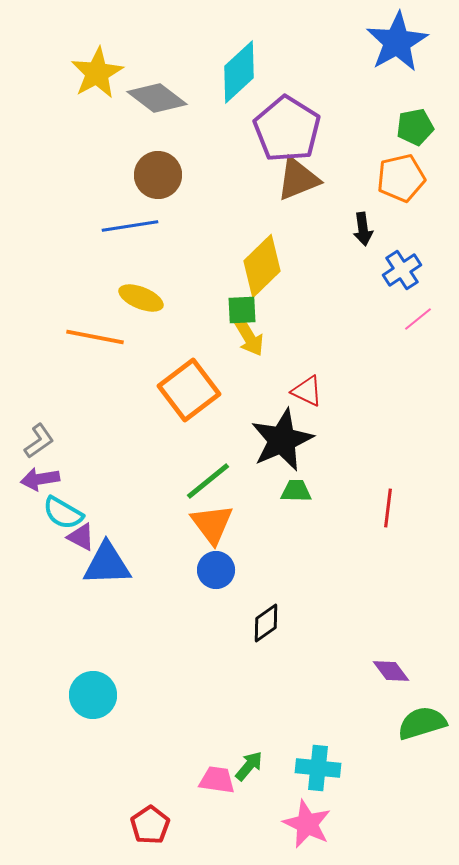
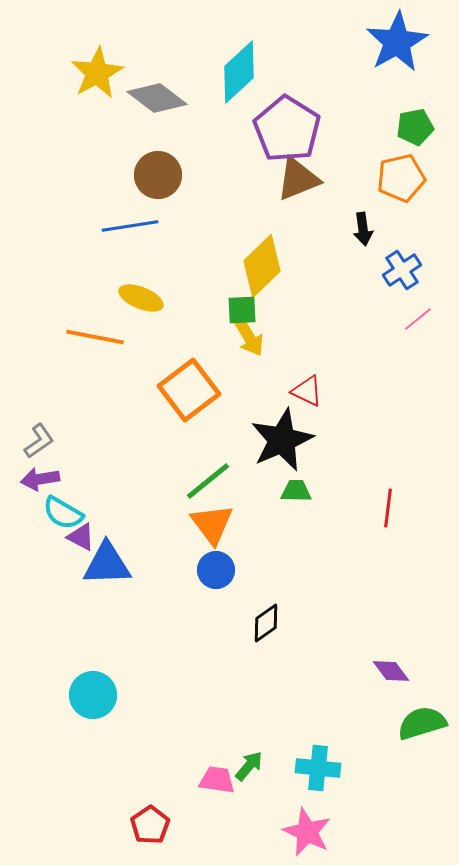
pink star: moved 8 px down
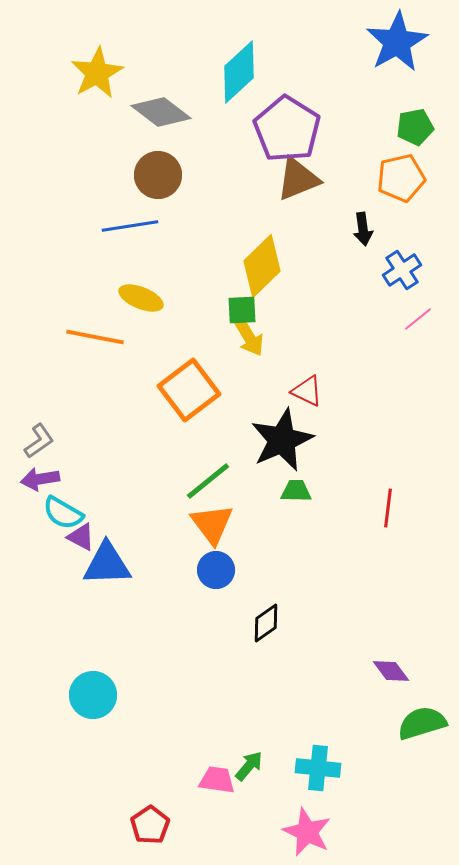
gray diamond: moved 4 px right, 14 px down
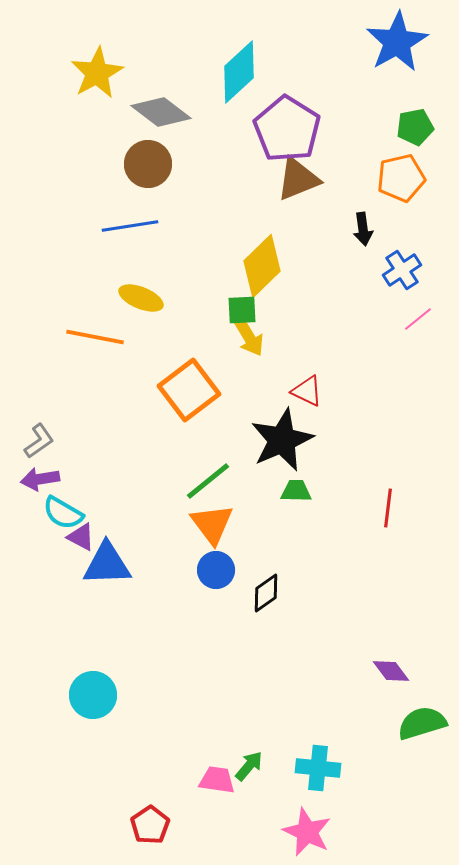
brown circle: moved 10 px left, 11 px up
black diamond: moved 30 px up
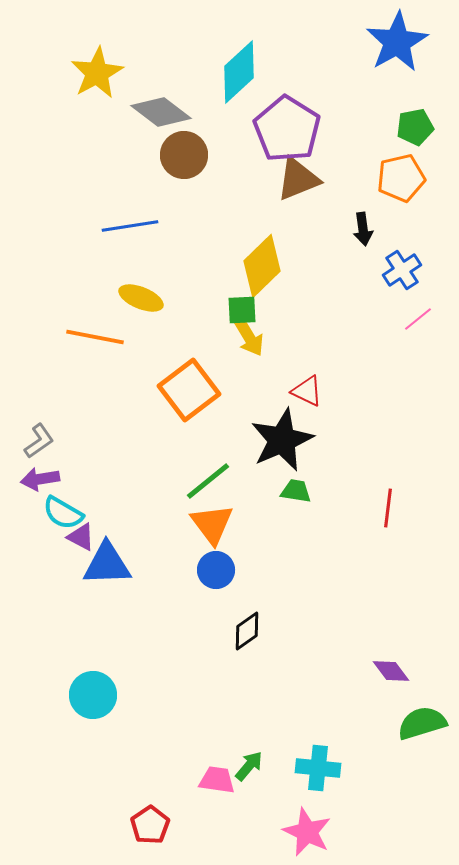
brown circle: moved 36 px right, 9 px up
green trapezoid: rotated 8 degrees clockwise
black diamond: moved 19 px left, 38 px down
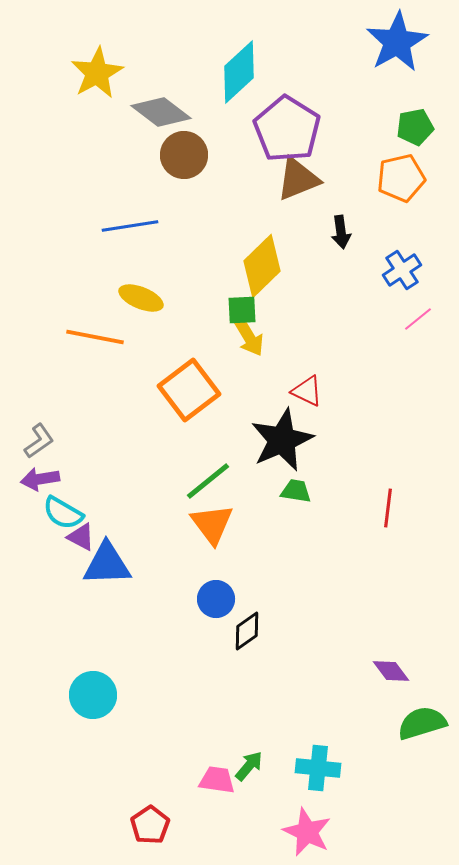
black arrow: moved 22 px left, 3 px down
blue circle: moved 29 px down
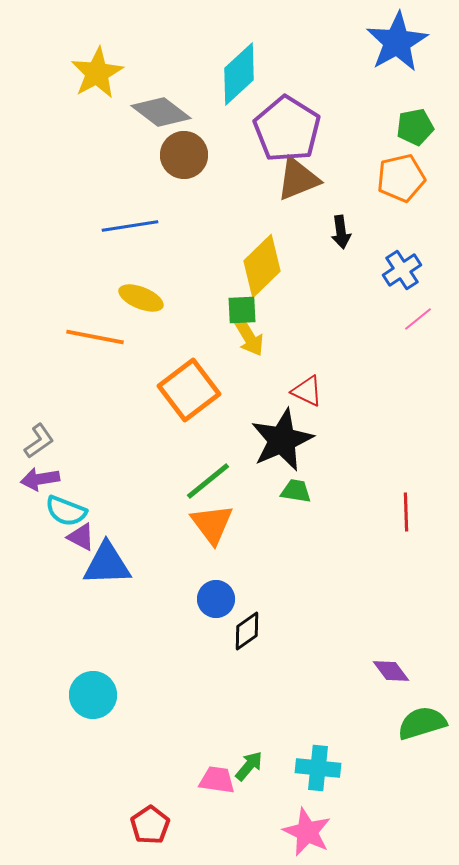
cyan diamond: moved 2 px down
red line: moved 18 px right, 4 px down; rotated 9 degrees counterclockwise
cyan semicircle: moved 3 px right, 2 px up; rotated 9 degrees counterclockwise
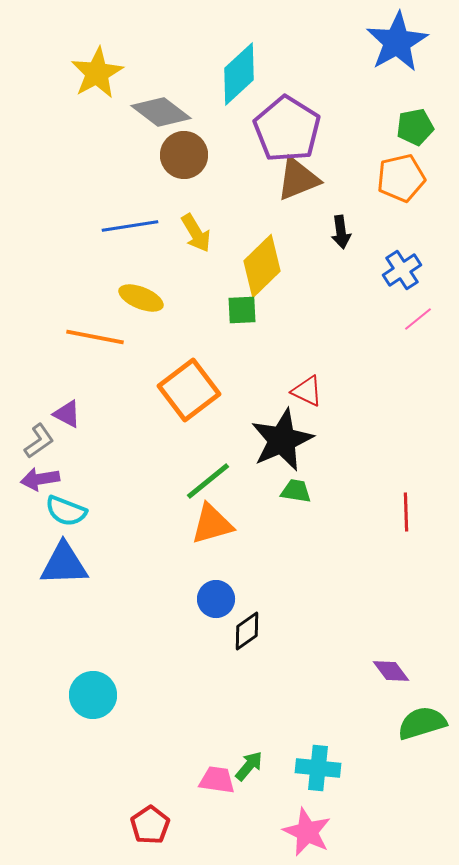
yellow arrow: moved 53 px left, 104 px up
orange triangle: rotated 51 degrees clockwise
purple triangle: moved 14 px left, 123 px up
blue triangle: moved 43 px left
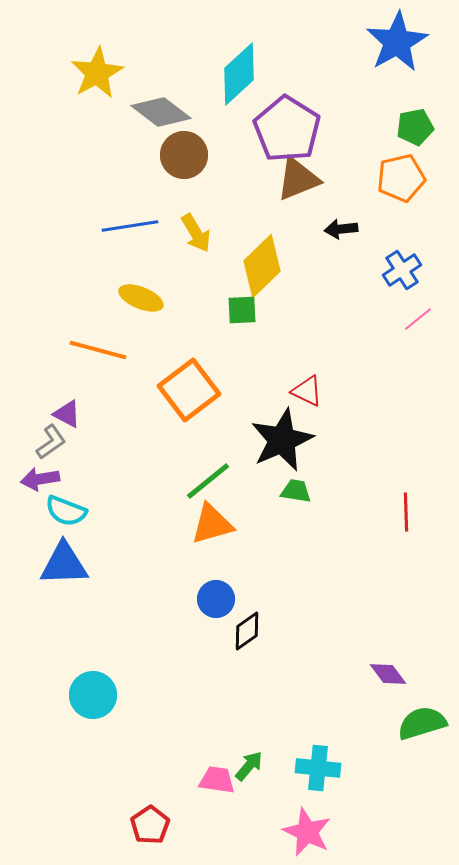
black arrow: moved 3 px up; rotated 92 degrees clockwise
orange line: moved 3 px right, 13 px down; rotated 4 degrees clockwise
gray L-shape: moved 12 px right, 1 px down
purple diamond: moved 3 px left, 3 px down
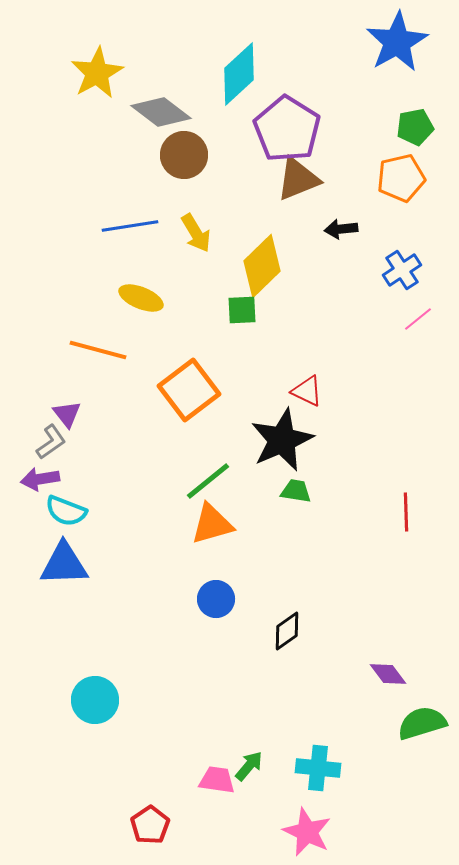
purple triangle: rotated 24 degrees clockwise
black diamond: moved 40 px right
cyan circle: moved 2 px right, 5 px down
